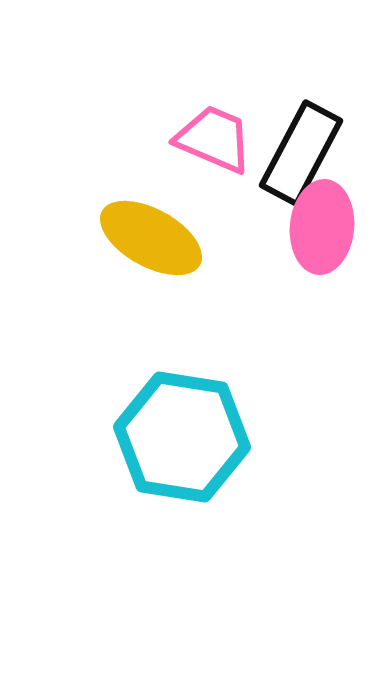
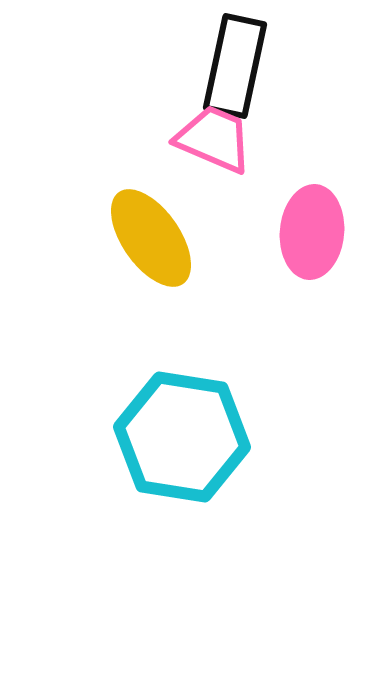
black rectangle: moved 66 px left, 87 px up; rotated 16 degrees counterclockwise
pink ellipse: moved 10 px left, 5 px down
yellow ellipse: rotated 26 degrees clockwise
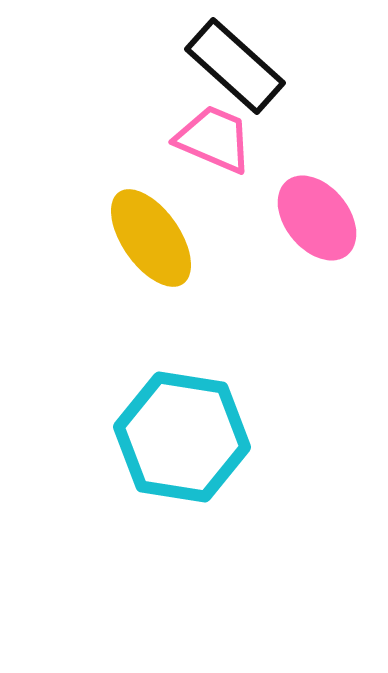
black rectangle: rotated 60 degrees counterclockwise
pink ellipse: moved 5 px right, 14 px up; rotated 44 degrees counterclockwise
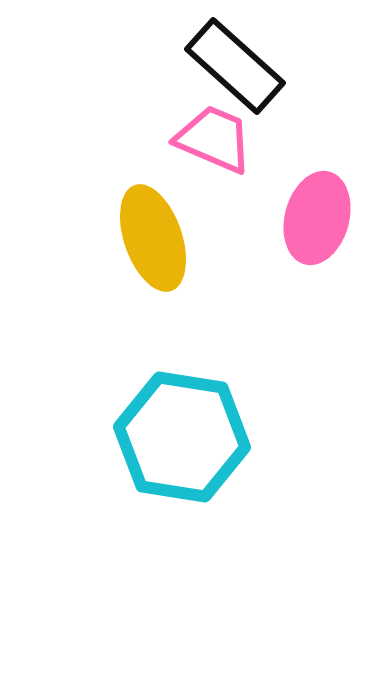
pink ellipse: rotated 54 degrees clockwise
yellow ellipse: moved 2 px right; rotated 16 degrees clockwise
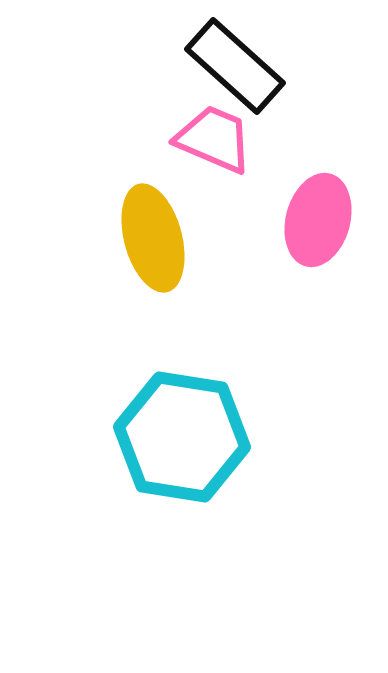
pink ellipse: moved 1 px right, 2 px down
yellow ellipse: rotated 4 degrees clockwise
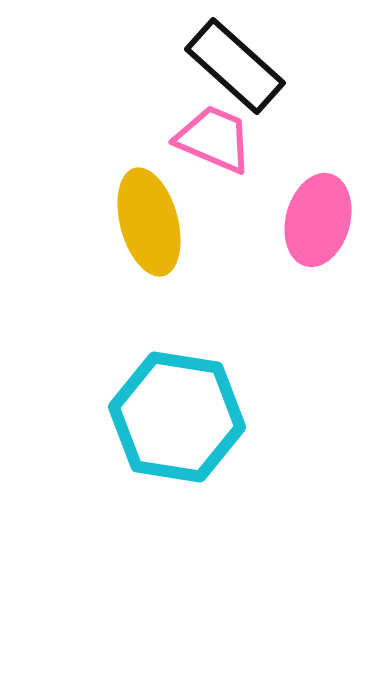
yellow ellipse: moved 4 px left, 16 px up
cyan hexagon: moved 5 px left, 20 px up
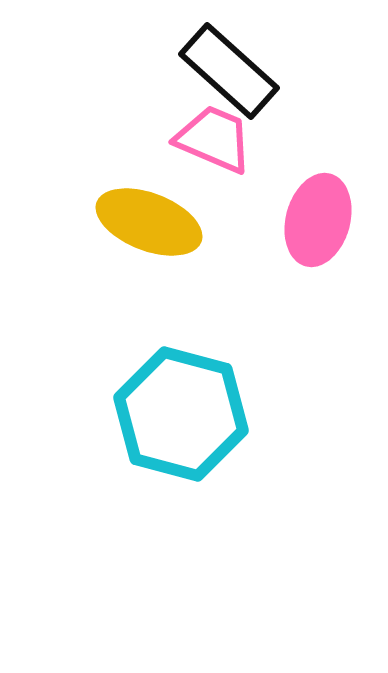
black rectangle: moved 6 px left, 5 px down
yellow ellipse: rotated 54 degrees counterclockwise
cyan hexagon: moved 4 px right, 3 px up; rotated 6 degrees clockwise
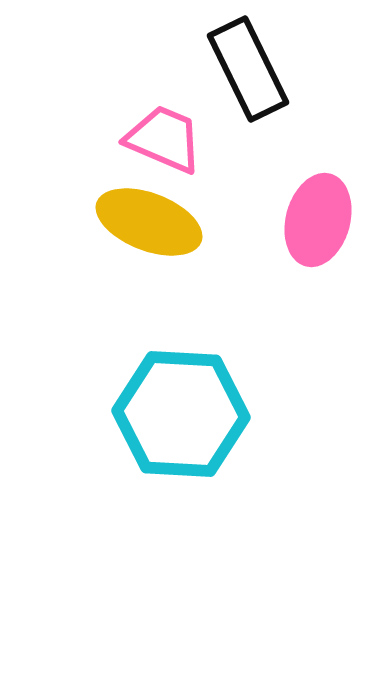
black rectangle: moved 19 px right, 2 px up; rotated 22 degrees clockwise
pink trapezoid: moved 50 px left
cyan hexagon: rotated 12 degrees counterclockwise
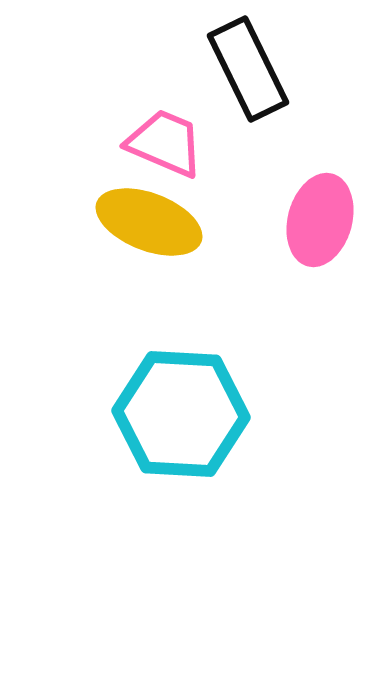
pink trapezoid: moved 1 px right, 4 px down
pink ellipse: moved 2 px right
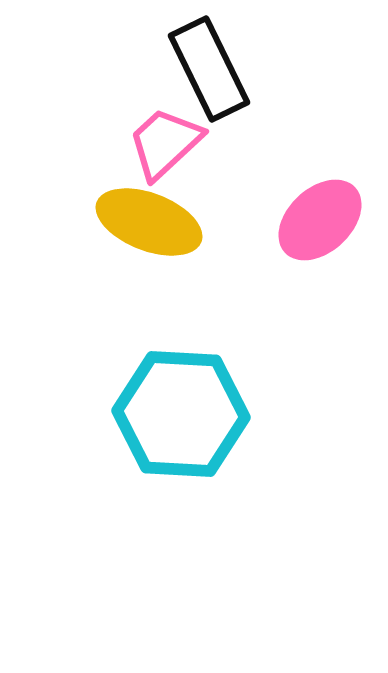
black rectangle: moved 39 px left
pink trapezoid: rotated 66 degrees counterclockwise
pink ellipse: rotated 32 degrees clockwise
